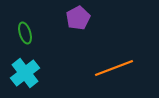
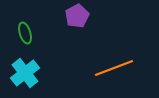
purple pentagon: moved 1 px left, 2 px up
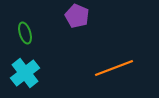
purple pentagon: rotated 20 degrees counterclockwise
